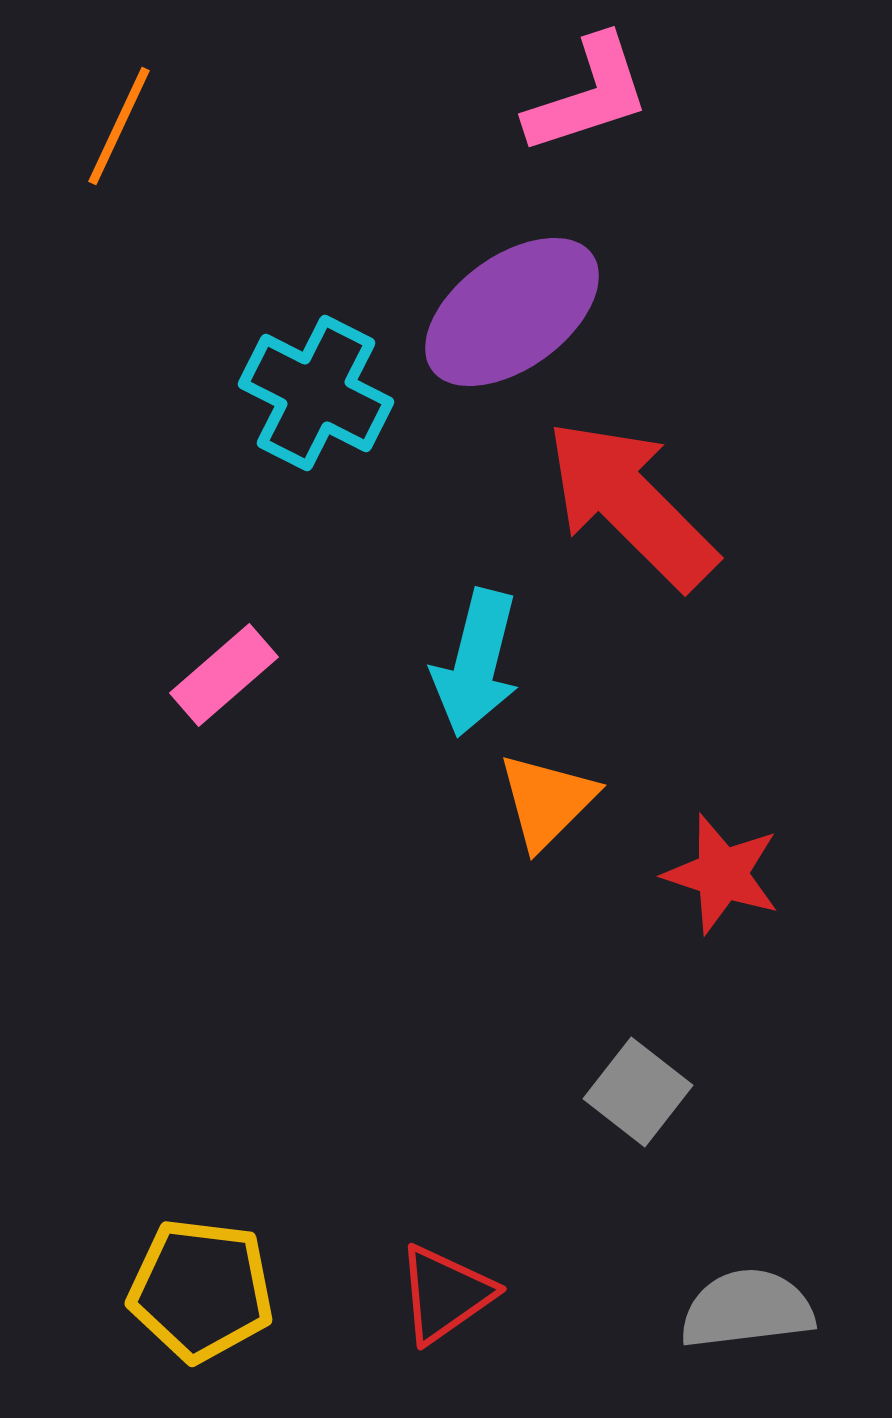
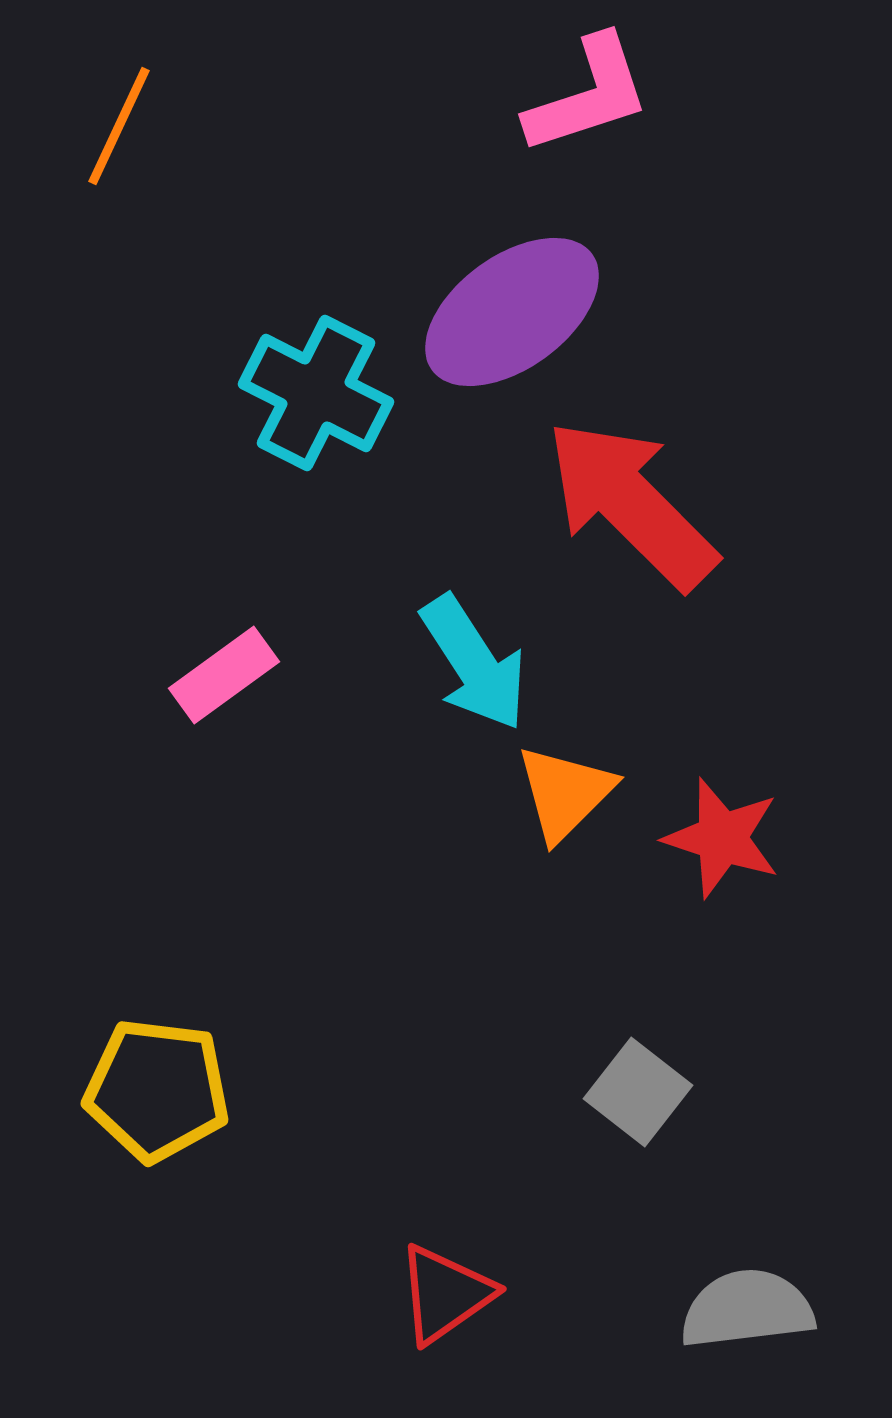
cyan arrow: moved 2 px left; rotated 47 degrees counterclockwise
pink rectangle: rotated 5 degrees clockwise
orange triangle: moved 18 px right, 8 px up
red star: moved 36 px up
yellow pentagon: moved 44 px left, 200 px up
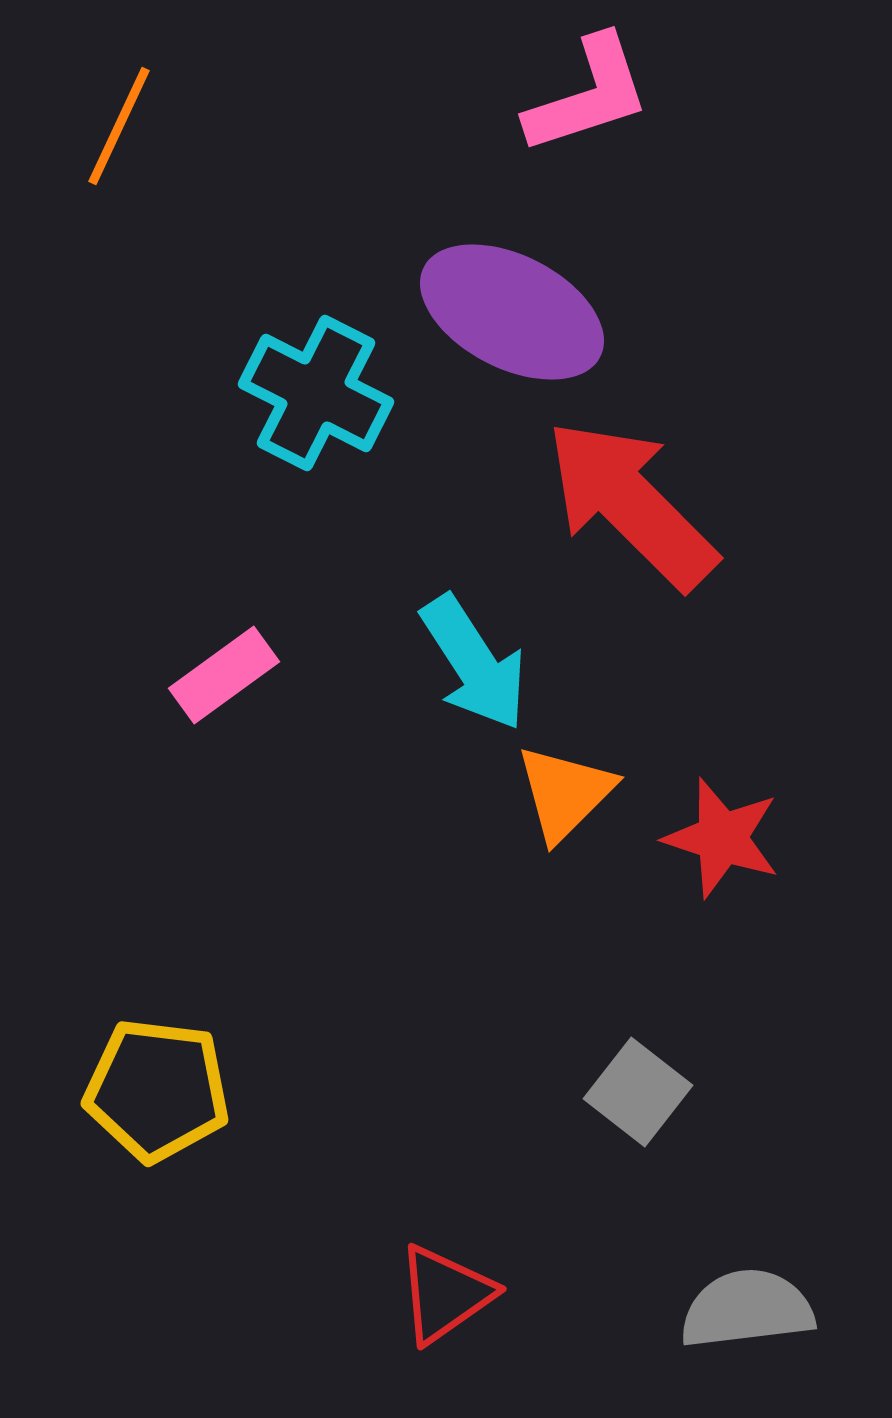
purple ellipse: rotated 63 degrees clockwise
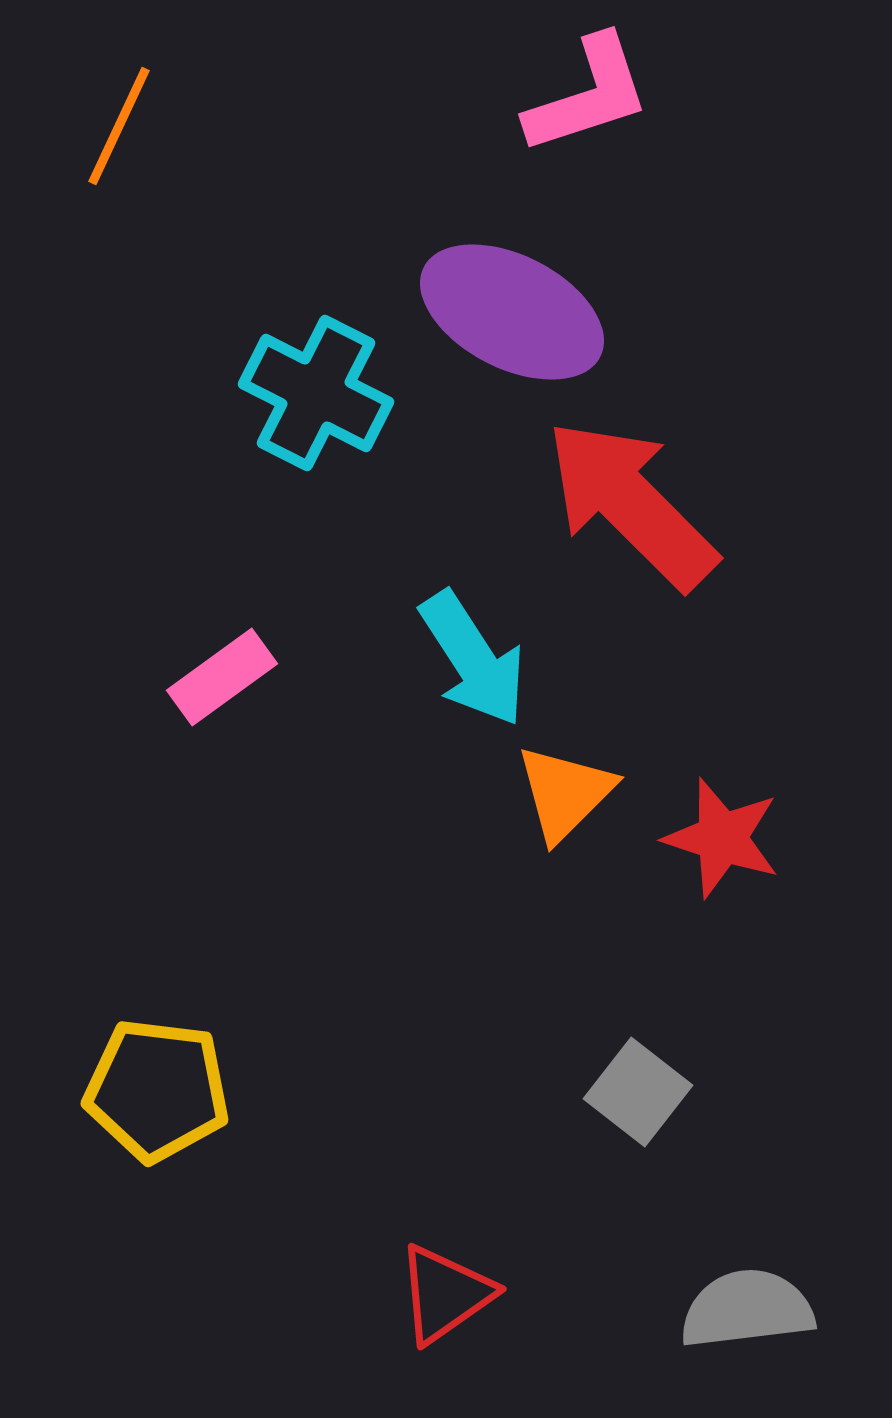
cyan arrow: moved 1 px left, 4 px up
pink rectangle: moved 2 px left, 2 px down
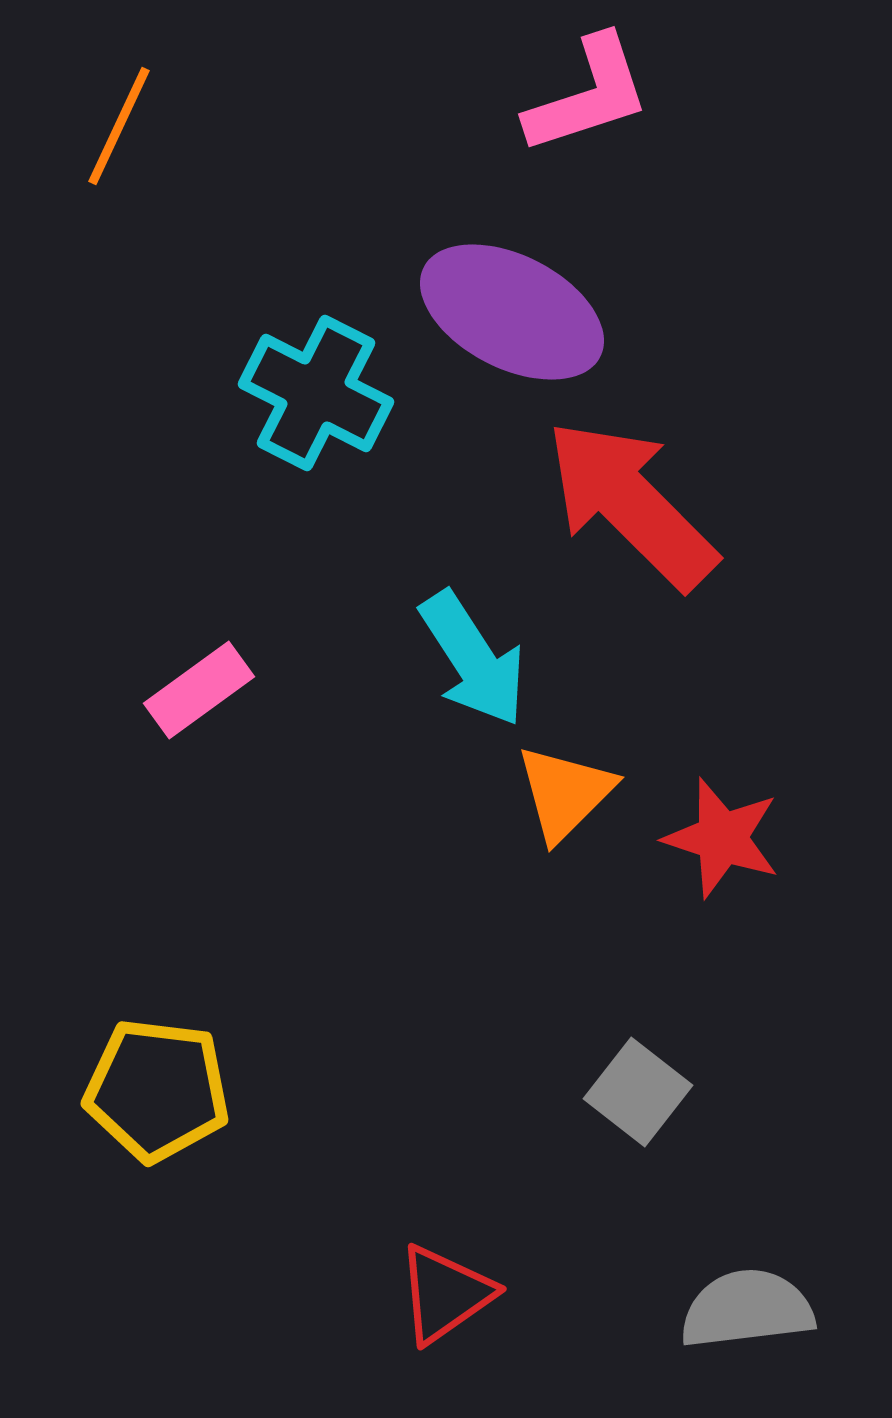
pink rectangle: moved 23 px left, 13 px down
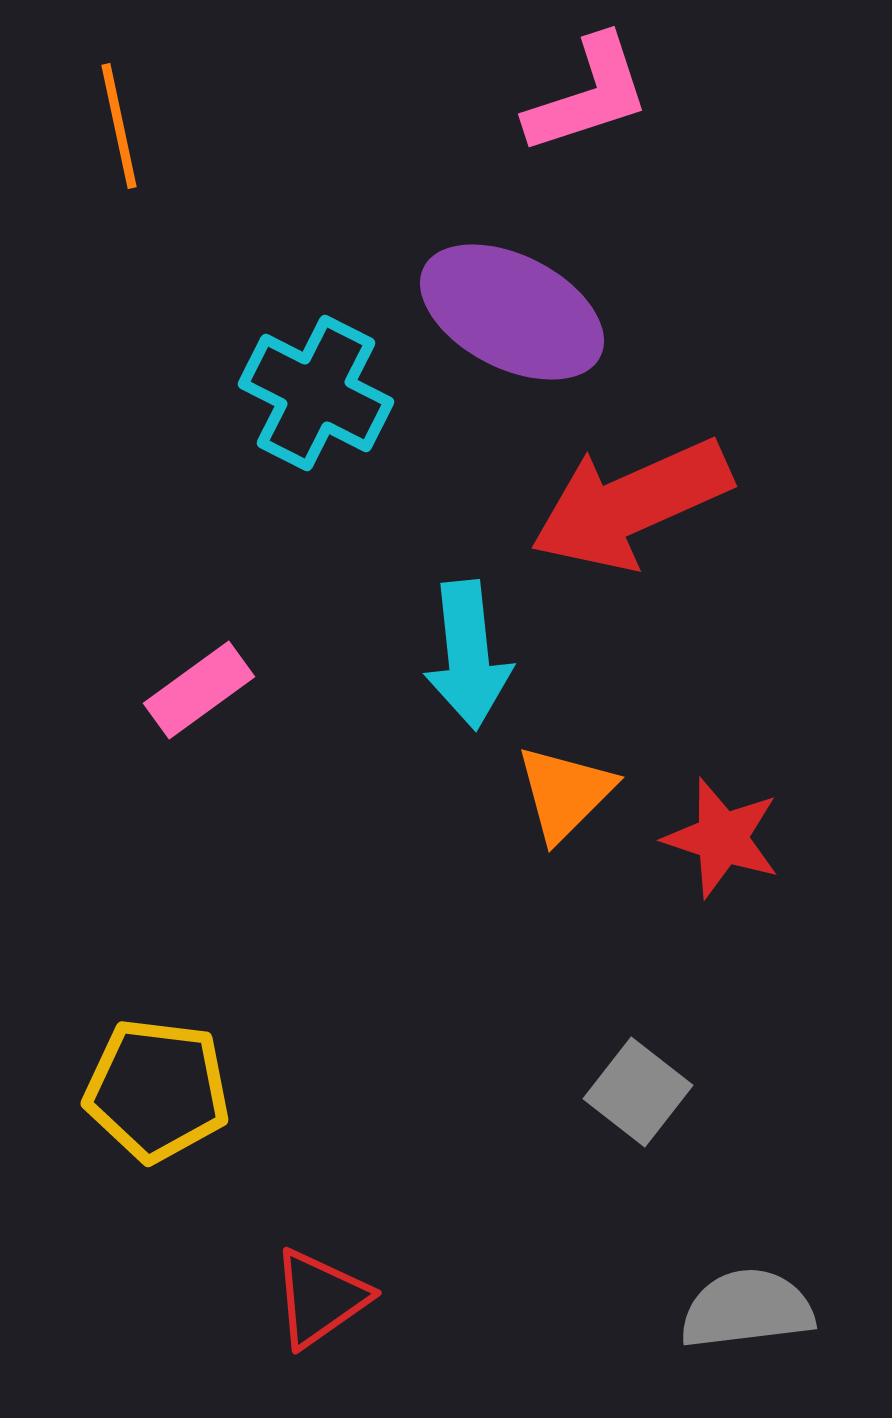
orange line: rotated 37 degrees counterclockwise
red arrow: rotated 69 degrees counterclockwise
cyan arrow: moved 5 px left, 4 px up; rotated 27 degrees clockwise
red triangle: moved 125 px left, 4 px down
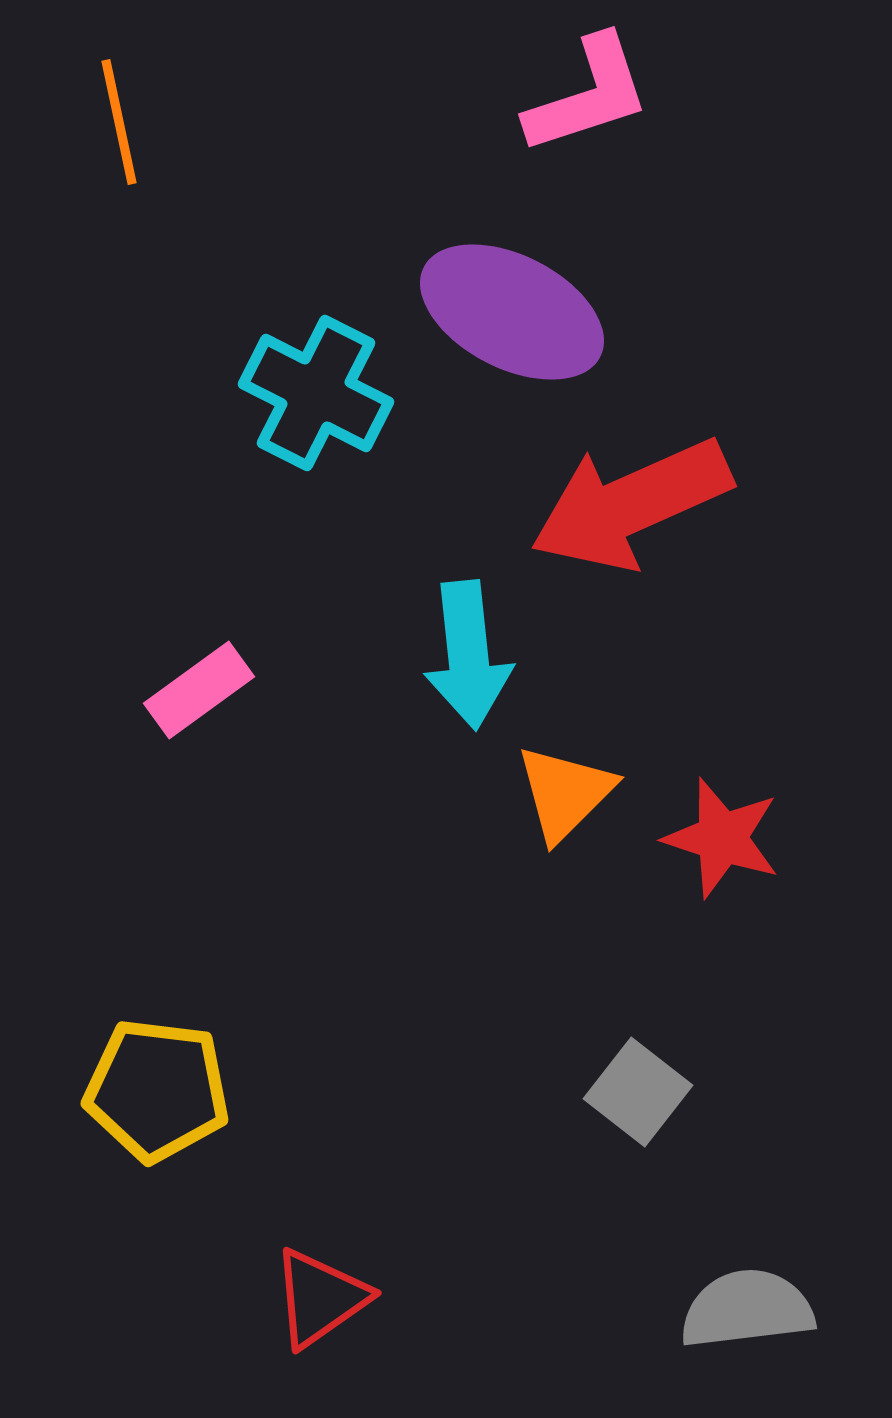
orange line: moved 4 px up
